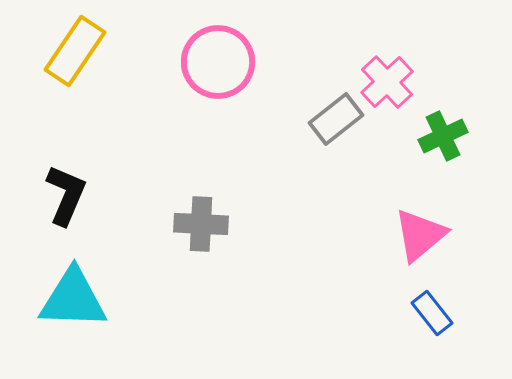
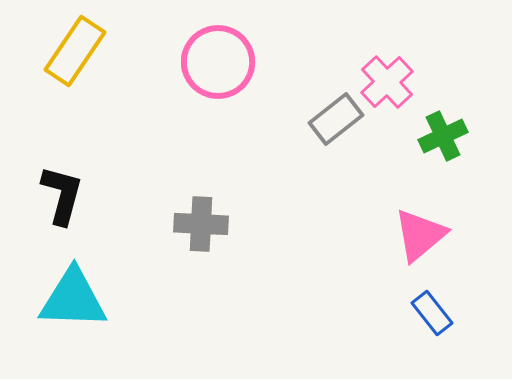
black L-shape: moved 4 px left; rotated 8 degrees counterclockwise
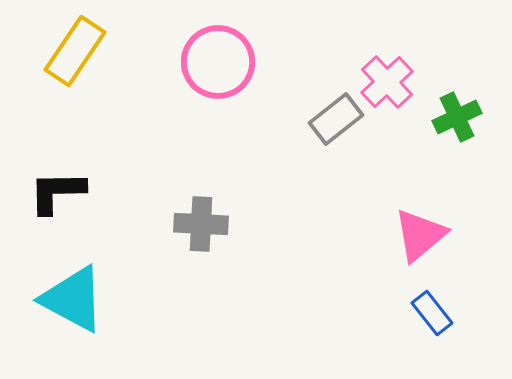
green cross: moved 14 px right, 19 px up
black L-shape: moved 5 px left, 3 px up; rotated 106 degrees counterclockwise
cyan triangle: rotated 26 degrees clockwise
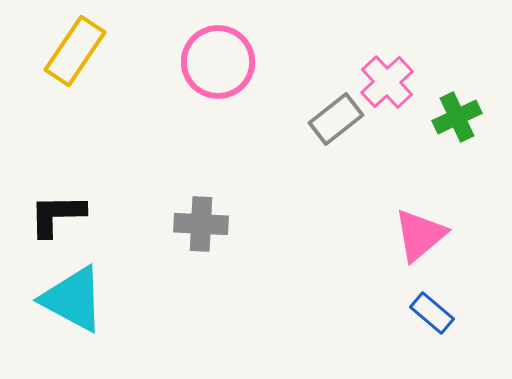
black L-shape: moved 23 px down
blue rectangle: rotated 12 degrees counterclockwise
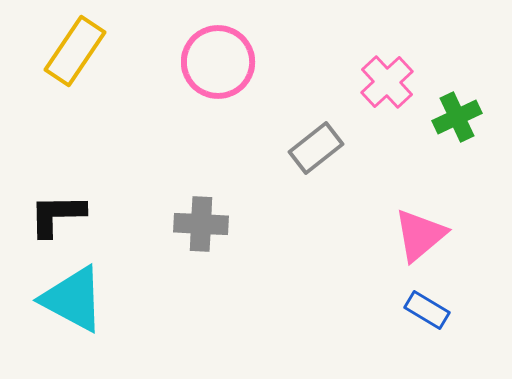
gray rectangle: moved 20 px left, 29 px down
blue rectangle: moved 5 px left, 3 px up; rotated 9 degrees counterclockwise
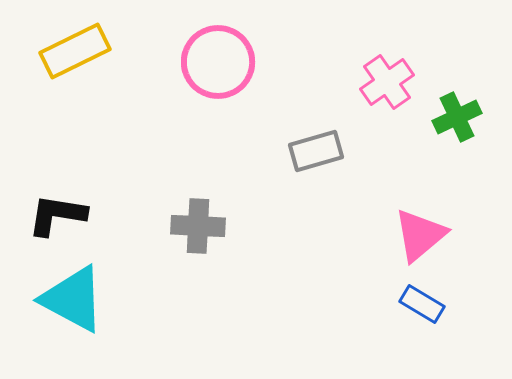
yellow rectangle: rotated 30 degrees clockwise
pink cross: rotated 8 degrees clockwise
gray rectangle: moved 3 px down; rotated 22 degrees clockwise
black L-shape: rotated 10 degrees clockwise
gray cross: moved 3 px left, 2 px down
blue rectangle: moved 5 px left, 6 px up
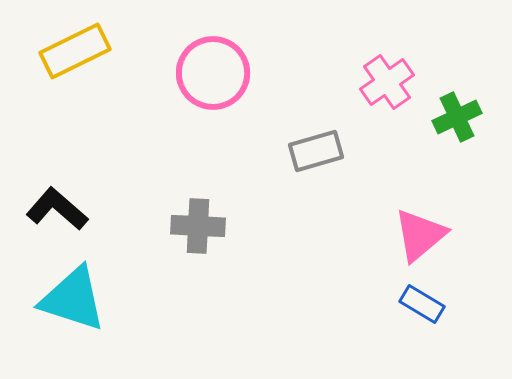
pink circle: moved 5 px left, 11 px down
black L-shape: moved 6 px up; rotated 32 degrees clockwise
cyan triangle: rotated 10 degrees counterclockwise
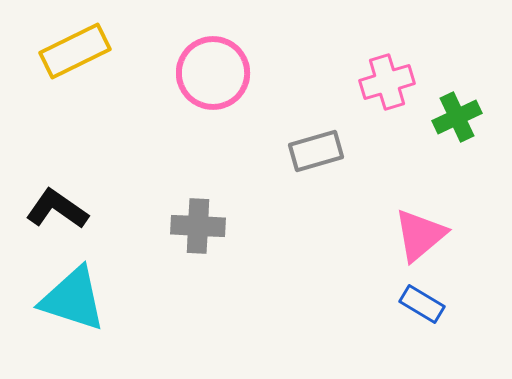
pink cross: rotated 18 degrees clockwise
black L-shape: rotated 6 degrees counterclockwise
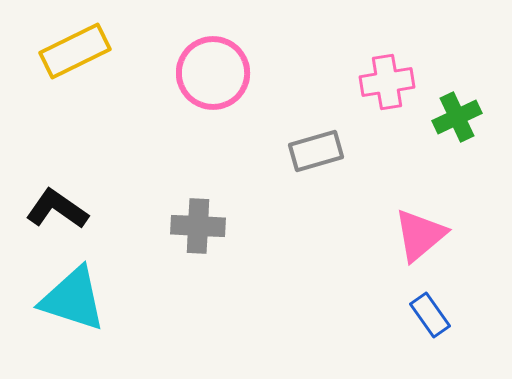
pink cross: rotated 8 degrees clockwise
blue rectangle: moved 8 px right, 11 px down; rotated 24 degrees clockwise
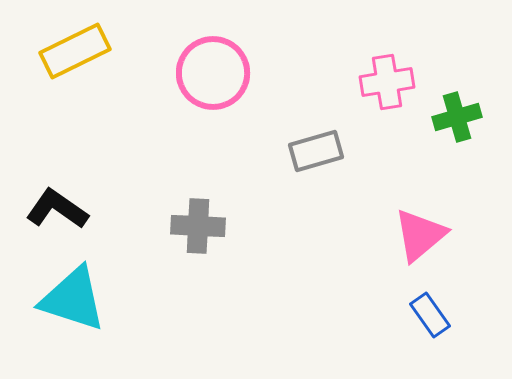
green cross: rotated 9 degrees clockwise
